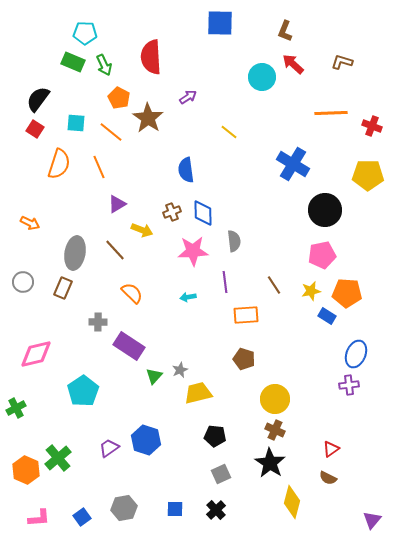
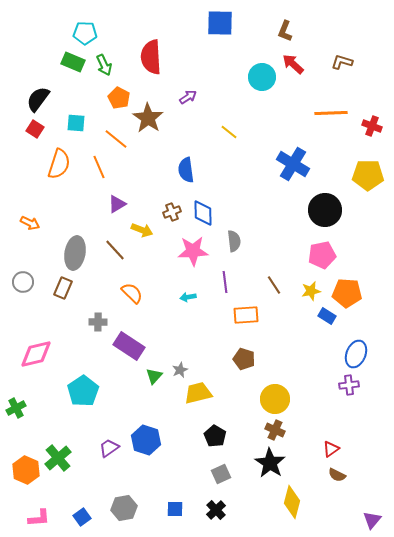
orange line at (111, 132): moved 5 px right, 7 px down
black pentagon at (215, 436): rotated 25 degrees clockwise
brown semicircle at (328, 478): moved 9 px right, 3 px up
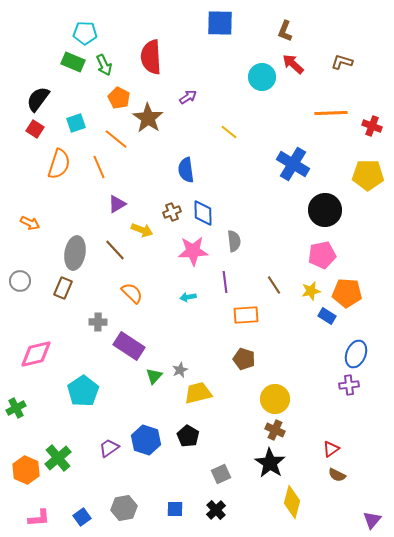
cyan square at (76, 123): rotated 24 degrees counterclockwise
gray circle at (23, 282): moved 3 px left, 1 px up
black pentagon at (215, 436): moved 27 px left
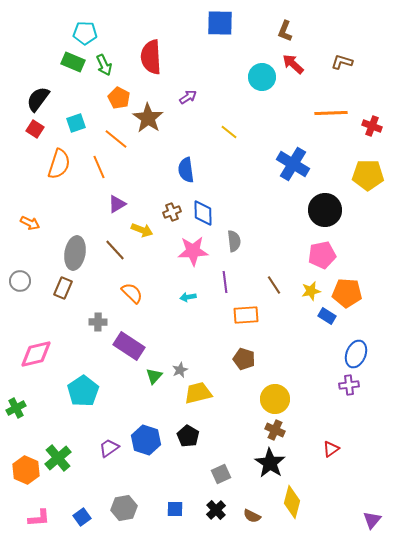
brown semicircle at (337, 475): moved 85 px left, 41 px down
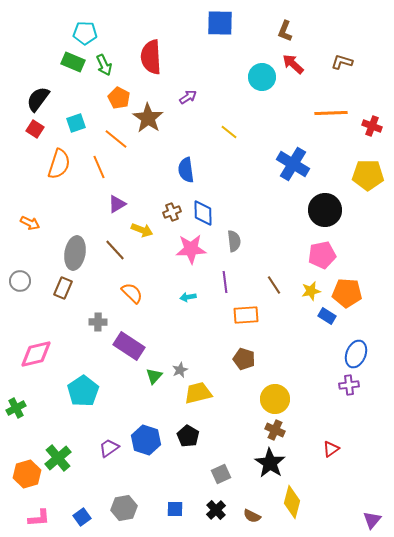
pink star at (193, 251): moved 2 px left, 2 px up
orange hexagon at (26, 470): moved 1 px right, 4 px down; rotated 20 degrees clockwise
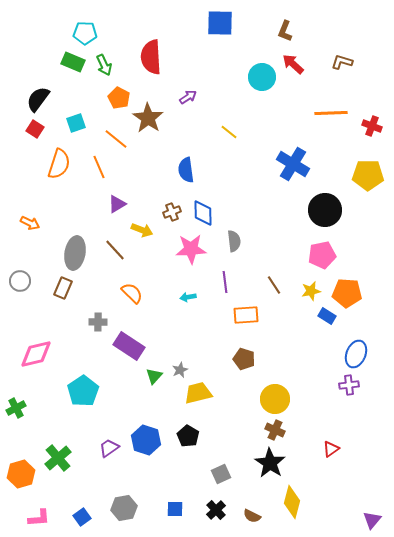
orange hexagon at (27, 474): moved 6 px left
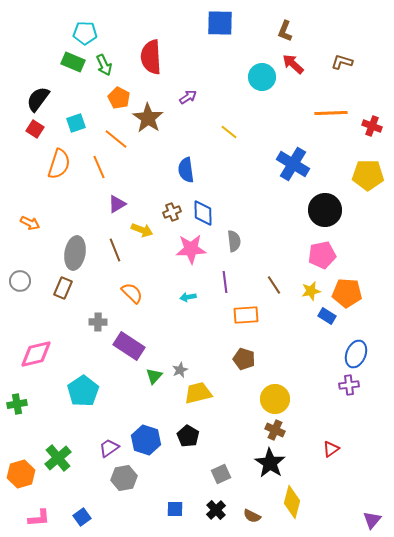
brown line at (115, 250): rotated 20 degrees clockwise
green cross at (16, 408): moved 1 px right, 4 px up; rotated 18 degrees clockwise
gray hexagon at (124, 508): moved 30 px up
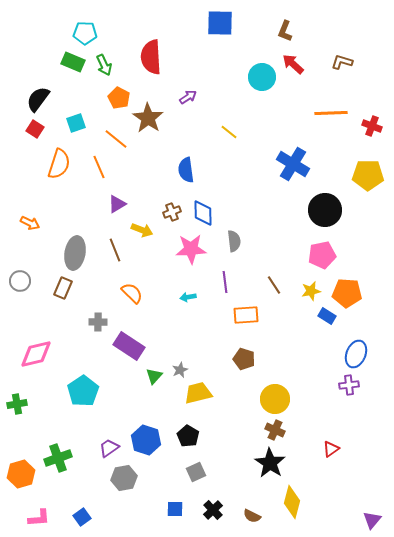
green cross at (58, 458): rotated 20 degrees clockwise
gray square at (221, 474): moved 25 px left, 2 px up
black cross at (216, 510): moved 3 px left
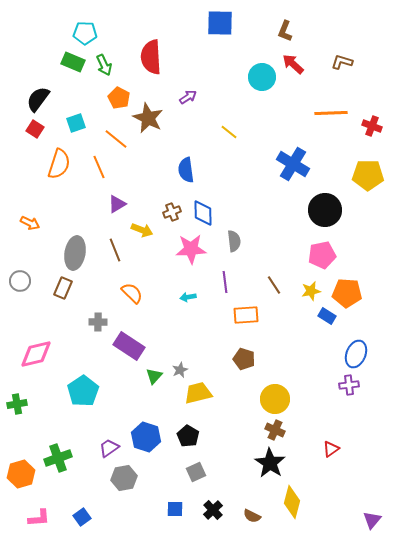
brown star at (148, 118): rotated 8 degrees counterclockwise
blue hexagon at (146, 440): moved 3 px up
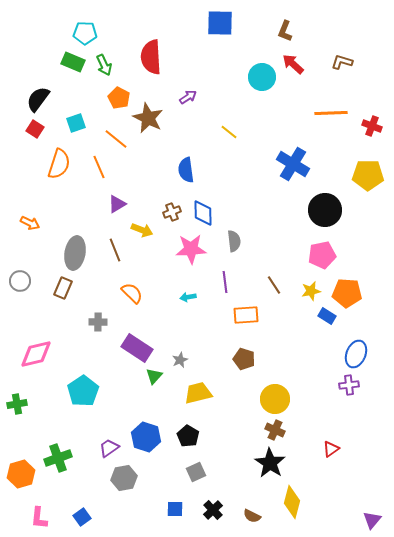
purple rectangle at (129, 346): moved 8 px right, 2 px down
gray star at (180, 370): moved 10 px up
pink L-shape at (39, 518): rotated 100 degrees clockwise
